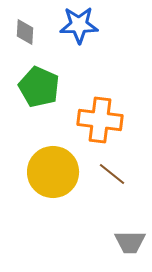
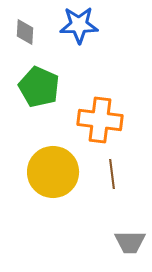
brown line: rotated 44 degrees clockwise
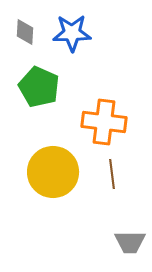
blue star: moved 7 px left, 8 px down
orange cross: moved 4 px right, 2 px down
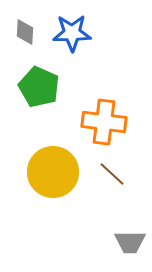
brown line: rotated 40 degrees counterclockwise
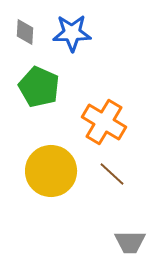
orange cross: rotated 24 degrees clockwise
yellow circle: moved 2 px left, 1 px up
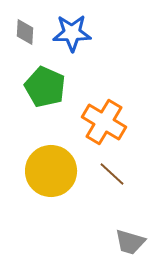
green pentagon: moved 6 px right
gray trapezoid: rotated 16 degrees clockwise
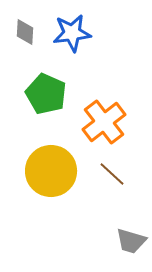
blue star: rotated 6 degrees counterclockwise
green pentagon: moved 1 px right, 7 px down
orange cross: rotated 21 degrees clockwise
gray trapezoid: moved 1 px right, 1 px up
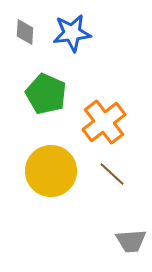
gray trapezoid: rotated 20 degrees counterclockwise
